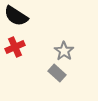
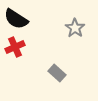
black semicircle: moved 3 px down
gray star: moved 11 px right, 23 px up
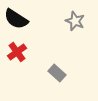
gray star: moved 7 px up; rotated 12 degrees counterclockwise
red cross: moved 2 px right, 5 px down; rotated 12 degrees counterclockwise
